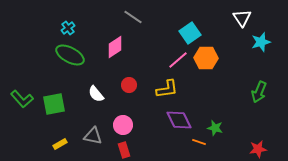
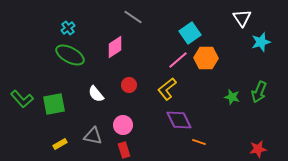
yellow L-shape: rotated 150 degrees clockwise
green star: moved 17 px right, 31 px up
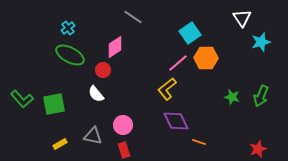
pink line: moved 3 px down
red circle: moved 26 px left, 15 px up
green arrow: moved 2 px right, 4 px down
purple diamond: moved 3 px left, 1 px down
red star: rotated 12 degrees counterclockwise
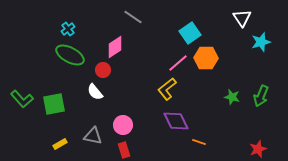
cyan cross: moved 1 px down
white semicircle: moved 1 px left, 2 px up
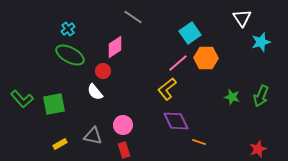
red circle: moved 1 px down
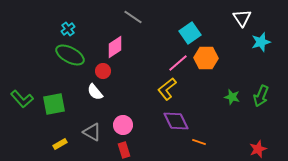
gray triangle: moved 1 px left, 4 px up; rotated 18 degrees clockwise
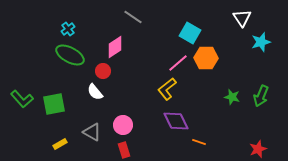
cyan square: rotated 25 degrees counterclockwise
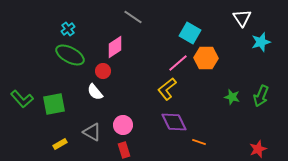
purple diamond: moved 2 px left, 1 px down
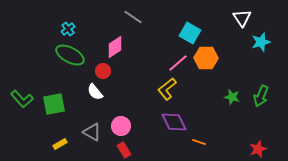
pink circle: moved 2 px left, 1 px down
red rectangle: rotated 14 degrees counterclockwise
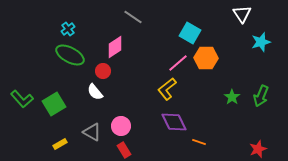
white triangle: moved 4 px up
green star: rotated 21 degrees clockwise
green square: rotated 20 degrees counterclockwise
